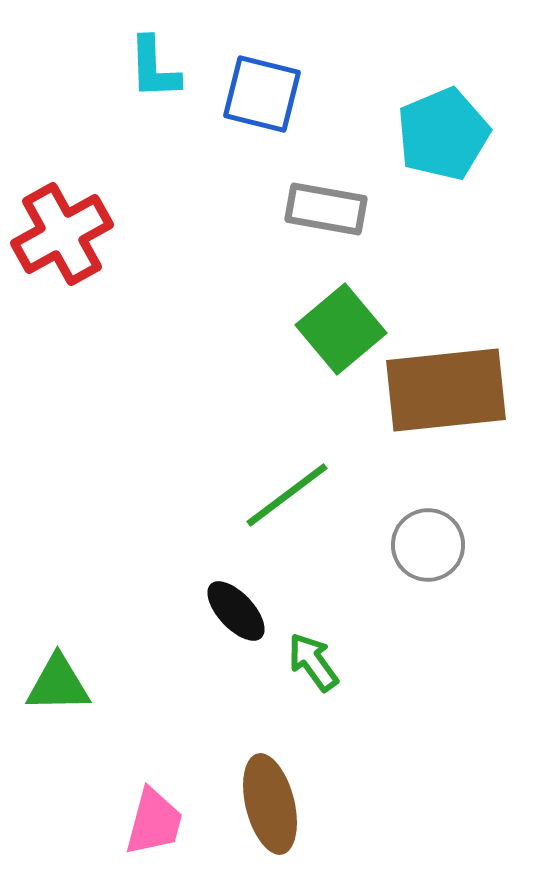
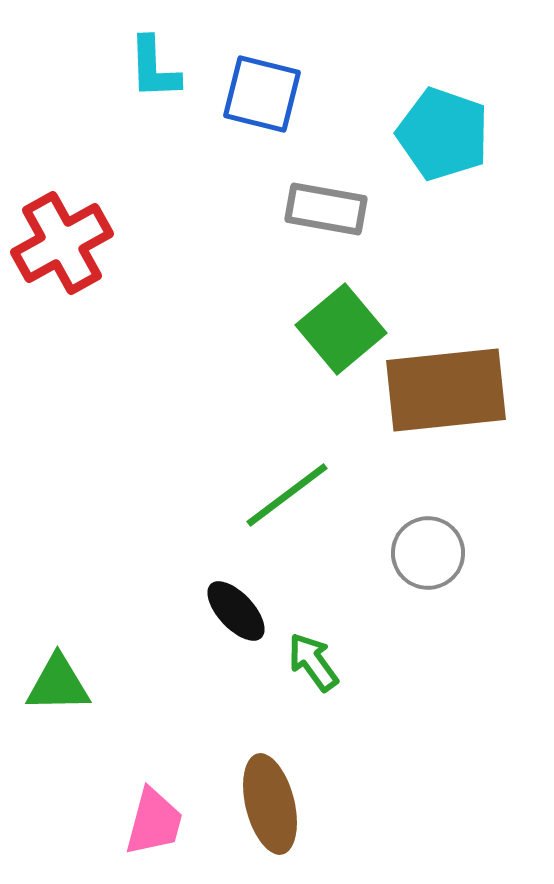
cyan pentagon: rotated 30 degrees counterclockwise
red cross: moved 9 px down
gray circle: moved 8 px down
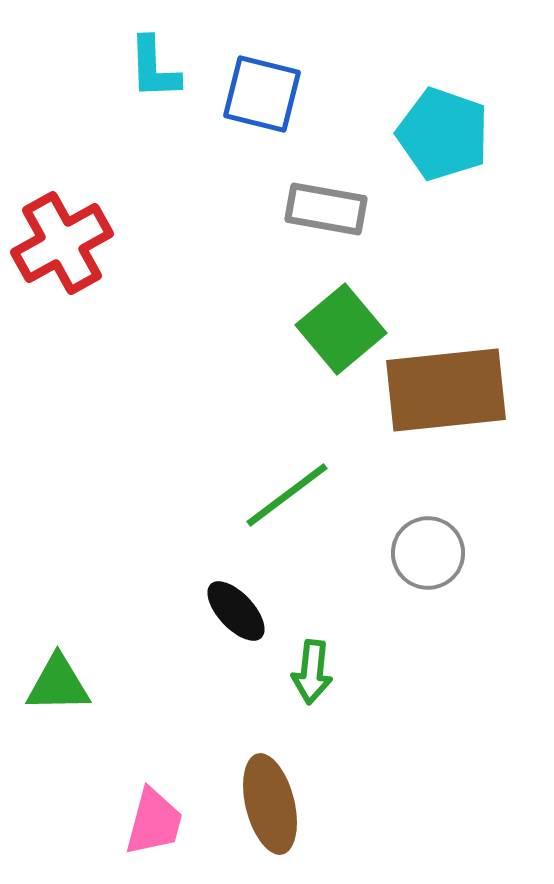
green arrow: moved 1 px left, 10 px down; rotated 138 degrees counterclockwise
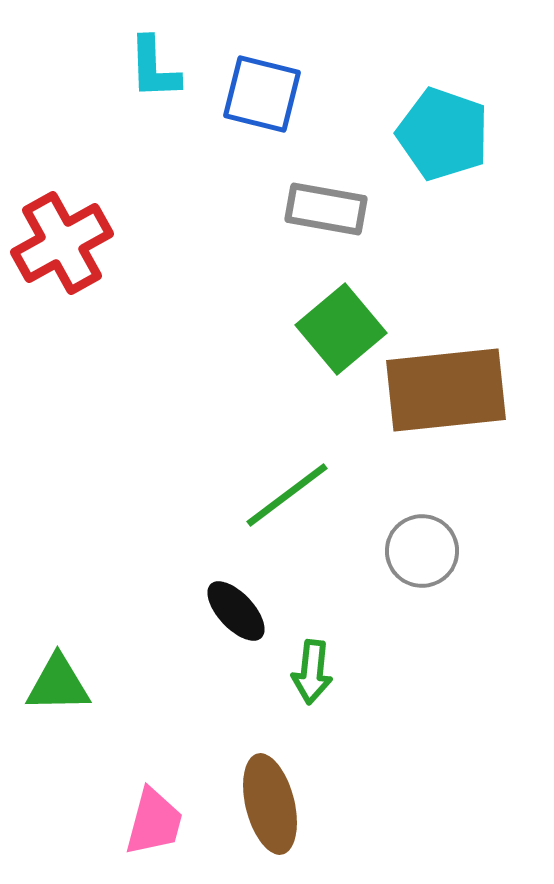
gray circle: moved 6 px left, 2 px up
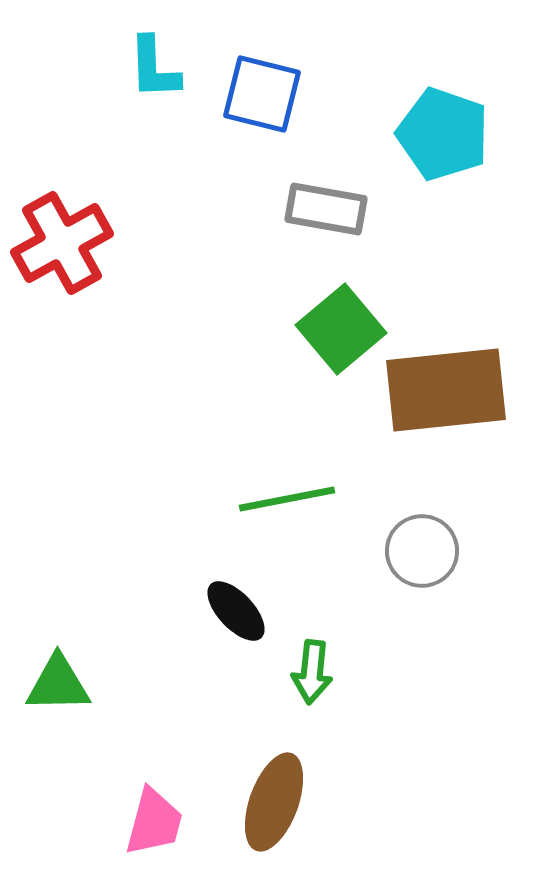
green line: moved 4 px down; rotated 26 degrees clockwise
brown ellipse: moved 4 px right, 2 px up; rotated 34 degrees clockwise
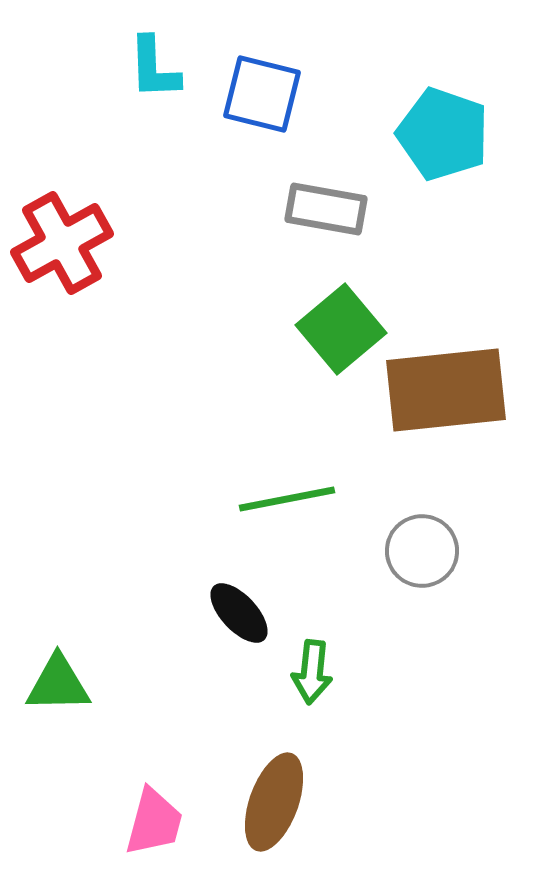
black ellipse: moved 3 px right, 2 px down
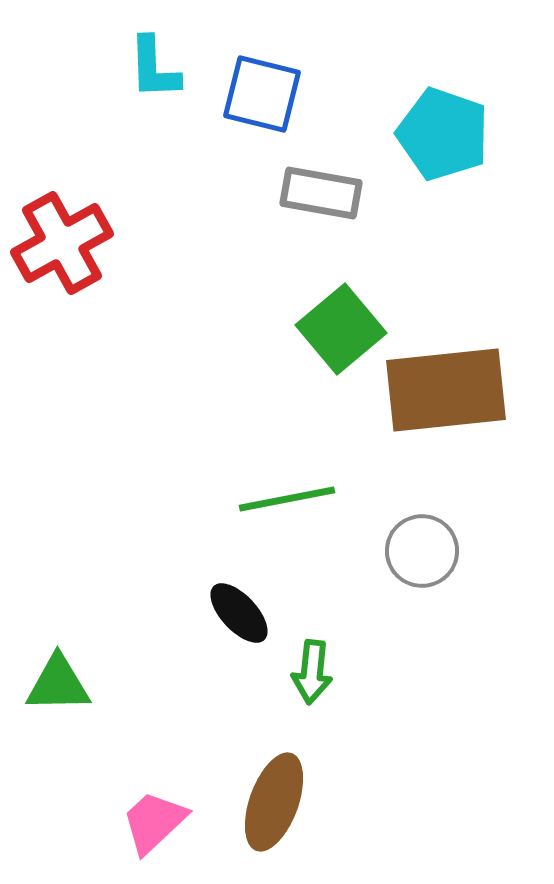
gray rectangle: moved 5 px left, 16 px up
pink trapezoid: rotated 148 degrees counterclockwise
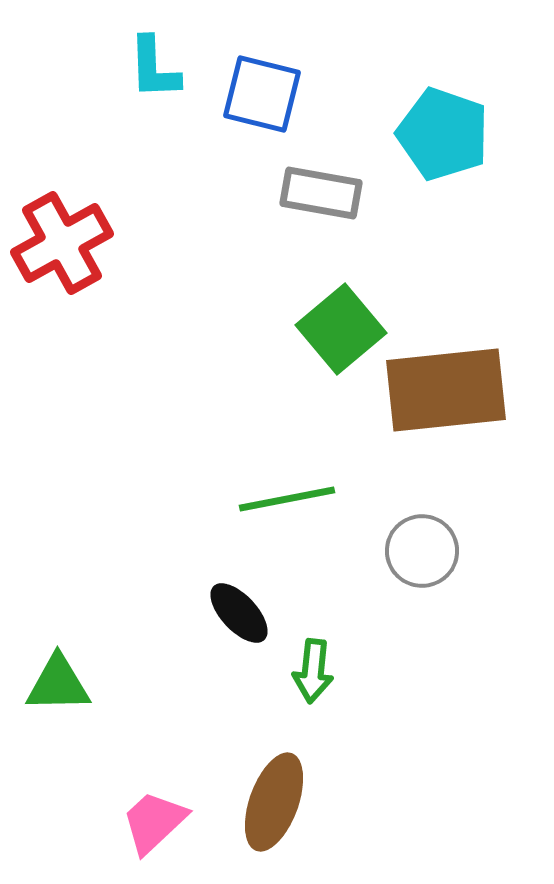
green arrow: moved 1 px right, 1 px up
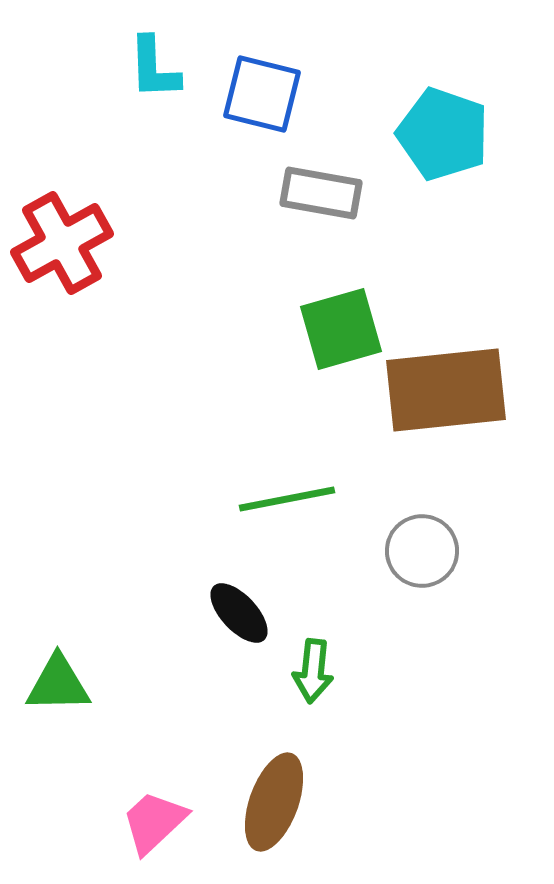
green square: rotated 24 degrees clockwise
